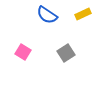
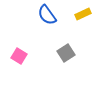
blue semicircle: rotated 20 degrees clockwise
pink square: moved 4 px left, 4 px down
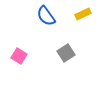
blue semicircle: moved 1 px left, 1 px down
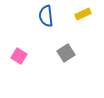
blue semicircle: rotated 30 degrees clockwise
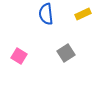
blue semicircle: moved 2 px up
